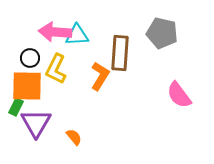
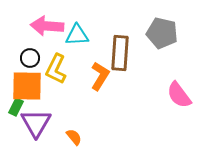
pink arrow: moved 8 px left, 6 px up
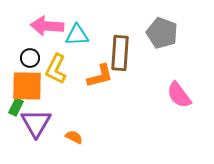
gray pentagon: rotated 8 degrees clockwise
orange L-shape: rotated 44 degrees clockwise
orange semicircle: rotated 24 degrees counterclockwise
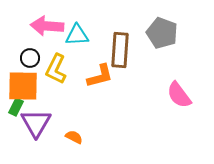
brown rectangle: moved 3 px up
orange square: moved 4 px left
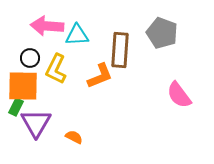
orange L-shape: rotated 8 degrees counterclockwise
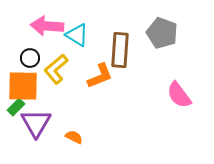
cyan triangle: rotated 35 degrees clockwise
yellow L-shape: rotated 24 degrees clockwise
green rectangle: rotated 18 degrees clockwise
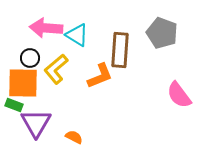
pink arrow: moved 1 px left, 2 px down
orange square: moved 3 px up
green rectangle: moved 2 px left, 2 px up; rotated 66 degrees clockwise
